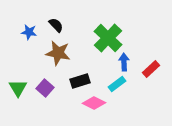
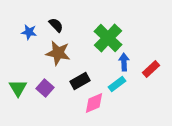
black rectangle: rotated 12 degrees counterclockwise
pink diamond: rotated 50 degrees counterclockwise
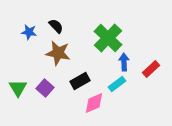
black semicircle: moved 1 px down
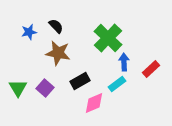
blue star: rotated 21 degrees counterclockwise
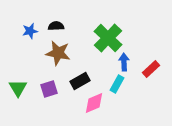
black semicircle: rotated 49 degrees counterclockwise
blue star: moved 1 px right, 1 px up
cyan rectangle: rotated 24 degrees counterclockwise
purple square: moved 4 px right, 1 px down; rotated 30 degrees clockwise
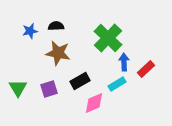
red rectangle: moved 5 px left
cyan rectangle: rotated 30 degrees clockwise
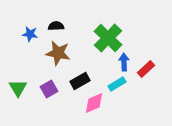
blue star: moved 3 px down; rotated 21 degrees clockwise
purple square: rotated 12 degrees counterclockwise
